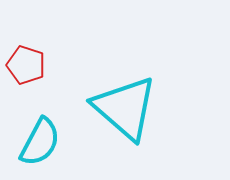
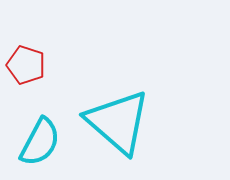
cyan triangle: moved 7 px left, 14 px down
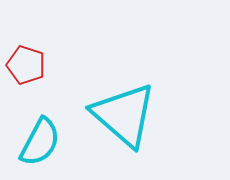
cyan triangle: moved 6 px right, 7 px up
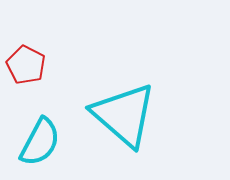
red pentagon: rotated 9 degrees clockwise
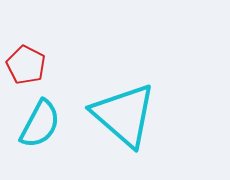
cyan semicircle: moved 18 px up
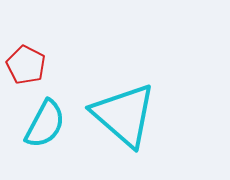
cyan semicircle: moved 5 px right
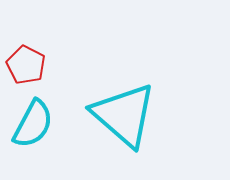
cyan semicircle: moved 12 px left
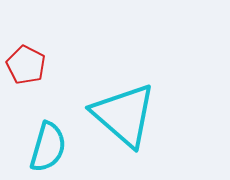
cyan semicircle: moved 15 px right, 23 px down; rotated 12 degrees counterclockwise
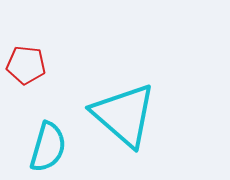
red pentagon: rotated 21 degrees counterclockwise
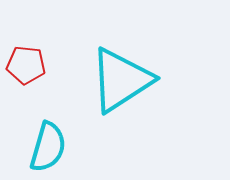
cyan triangle: moved 3 px left, 35 px up; rotated 46 degrees clockwise
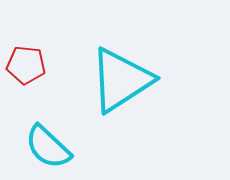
cyan semicircle: rotated 117 degrees clockwise
